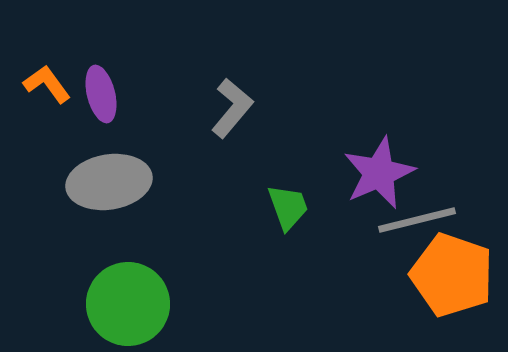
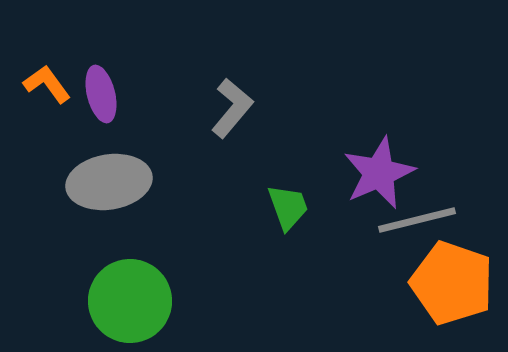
orange pentagon: moved 8 px down
green circle: moved 2 px right, 3 px up
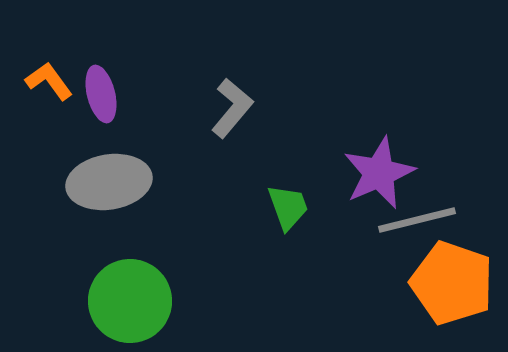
orange L-shape: moved 2 px right, 3 px up
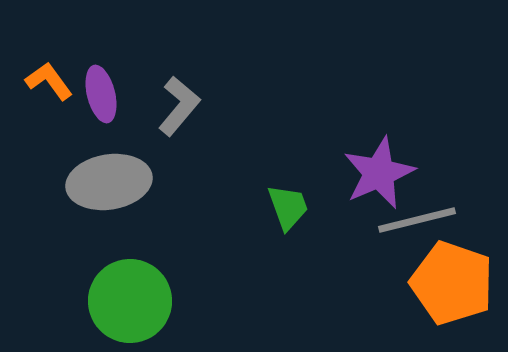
gray L-shape: moved 53 px left, 2 px up
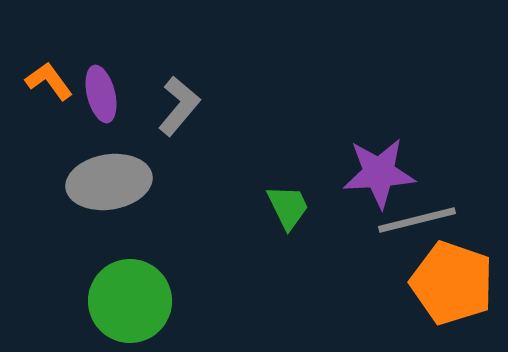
purple star: rotated 20 degrees clockwise
green trapezoid: rotated 6 degrees counterclockwise
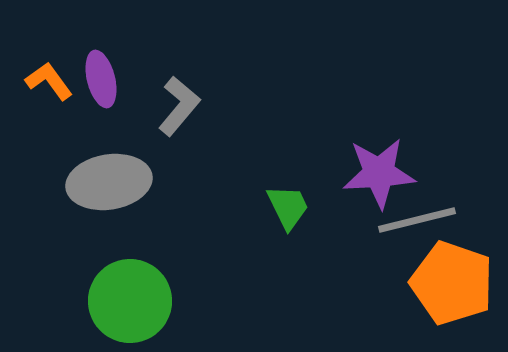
purple ellipse: moved 15 px up
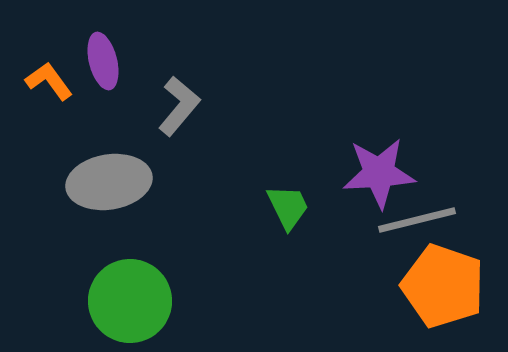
purple ellipse: moved 2 px right, 18 px up
orange pentagon: moved 9 px left, 3 px down
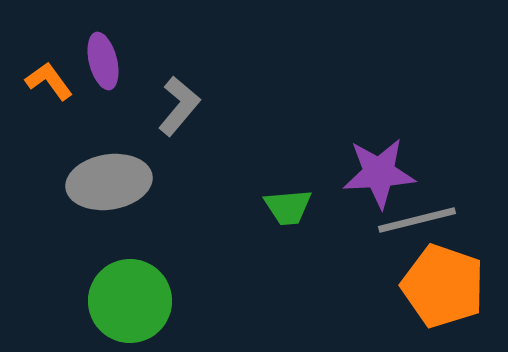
green trapezoid: rotated 111 degrees clockwise
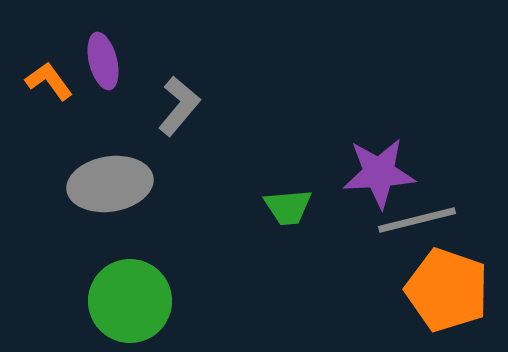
gray ellipse: moved 1 px right, 2 px down
orange pentagon: moved 4 px right, 4 px down
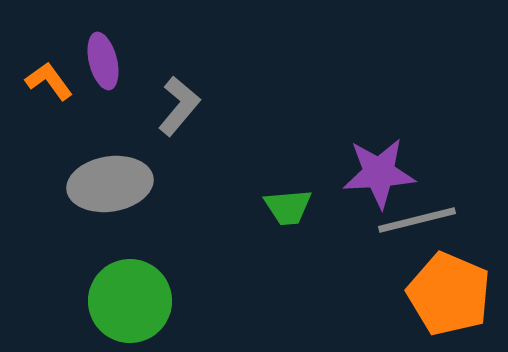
orange pentagon: moved 2 px right, 4 px down; rotated 4 degrees clockwise
